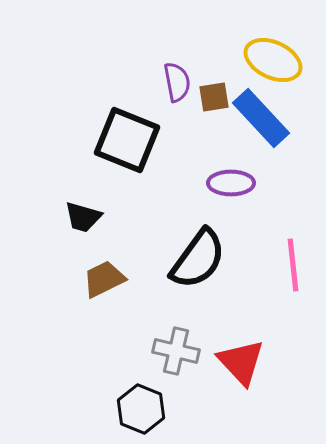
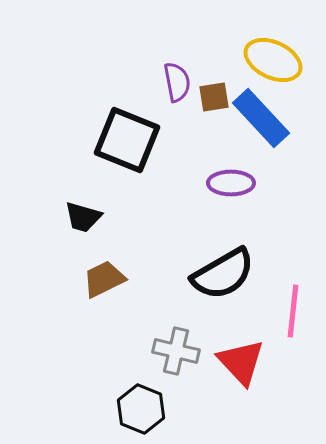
black semicircle: moved 25 px right, 15 px down; rotated 24 degrees clockwise
pink line: moved 46 px down; rotated 12 degrees clockwise
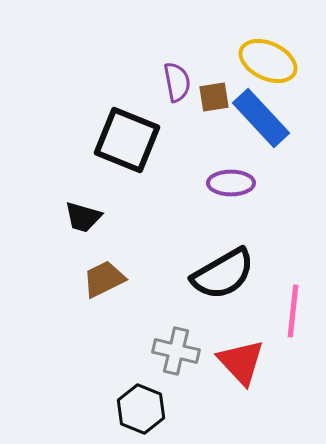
yellow ellipse: moved 5 px left, 1 px down
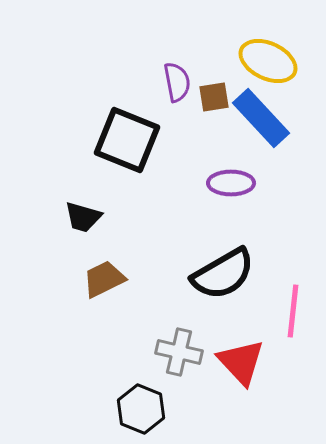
gray cross: moved 3 px right, 1 px down
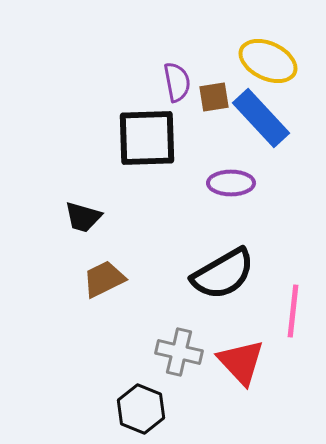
black square: moved 20 px right, 2 px up; rotated 24 degrees counterclockwise
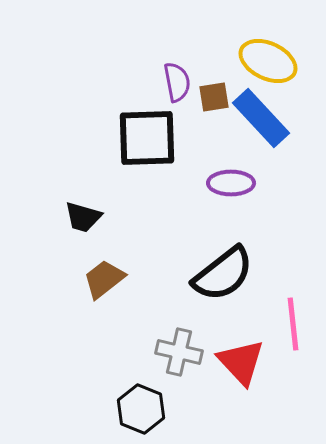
black semicircle: rotated 8 degrees counterclockwise
brown trapezoid: rotated 12 degrees counterclockwise
pink line: moved 13 px down; rotated 12 degrees counterclockwise
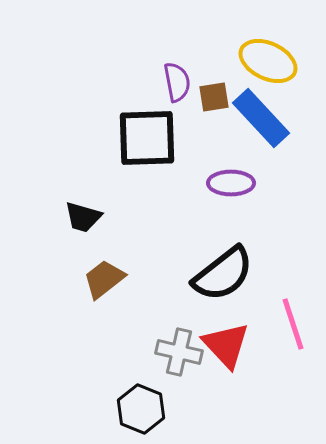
pink line: rotated 12 degrees counterclockwise
red triangle: moved 15 px left, 17 px up
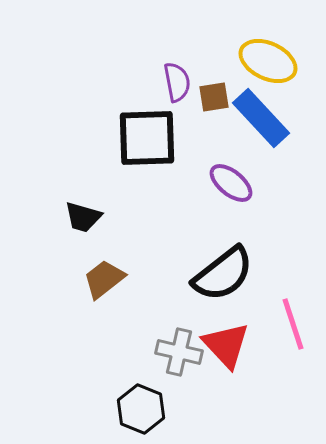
purple ellipse: rotated 39 degrees clockwise
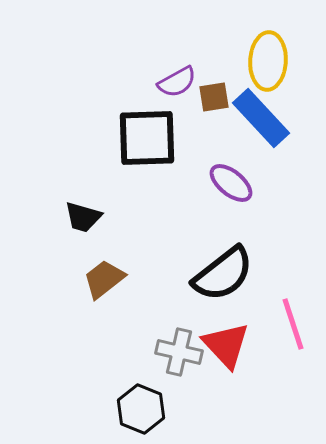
yellow ellipse: rotated 68 degrees clockwise
purple semicircle: rotated 72 degrees clockwise
